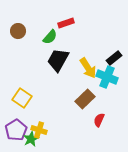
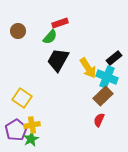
red rectangle: moved 6 px left
brown rectangle: moved 18 px right, 3 px up
yellow cross: moved 7 px left, 5 px up; rotated 28 degrees counterclockwise
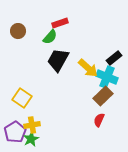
yellow arrow: rotated 15 degrees counterclockwise
purple pentagon: moved 1 px left, 2 px down
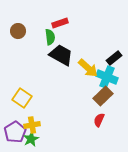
green semicircle: rotated 49 degrees counterclockwise
black trapezoid: moved 3 px right, 5 px up; rotated 90 degrees clockwise
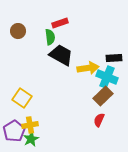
black rectangle: rotated 35 degrees clockwise
yellow arrow: rotated 50 degrees counterclockwise
yellow cross: moved 2 px left
purple pentagon: moved 1 px left, 1 px up
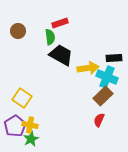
yellow cross: rotated 21 degrees clockwise
purple pentagon: moved 1 px right, 5 px up
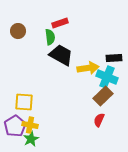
yellow square: moved 2 px right, 4 px down; rotated 30 degrees counterclockwise
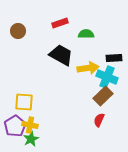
green semicircle: moved 36 px right, 3 px up; rotated 84 degrees counterclockwise
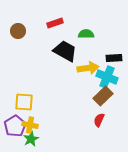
red rectangle: moved 5 px left
black trapezoid: moved 4 px right, 4 px up
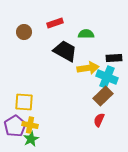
brown circle: moved 6 px right, 1 px down
